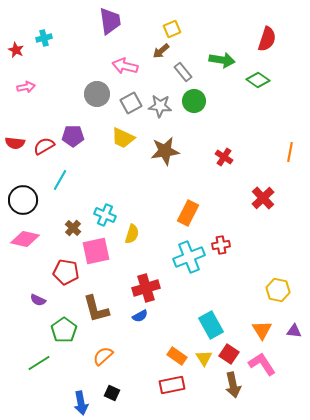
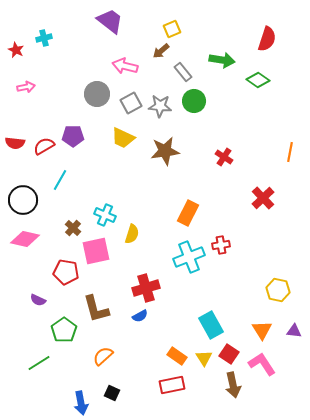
purple trapezoid at (110, 21): rotated 44 degrees counterclockwise
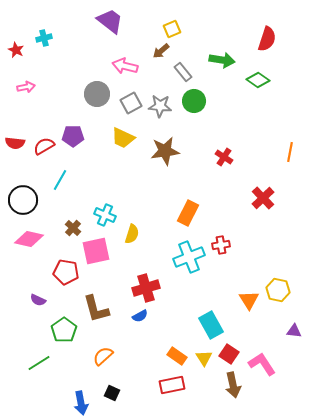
pink diamond at (25, 239): moved 4 px right
orange triangle at (262, 330): moved 13 px left, 30 px up
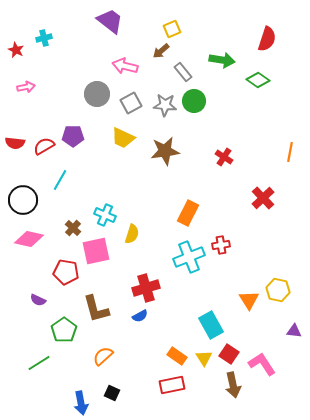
gray star at (160, 106): moved 5 px right, 1 px up
